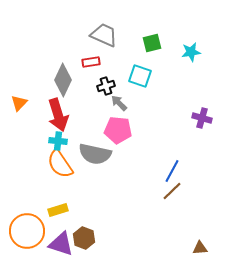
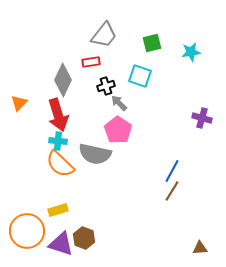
gray trapezoid: rotated 104 degrees clockwise
pink pentagon: rotated 28 degrees clockwise
orange semicircle: rotated 12 degrees counterclockwise
brown line: rotated 15 degrees counterclockwise
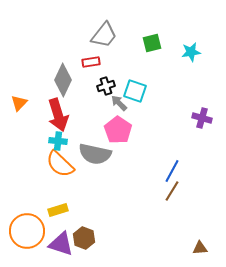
cyan square: moved 5 px left, 15 px down
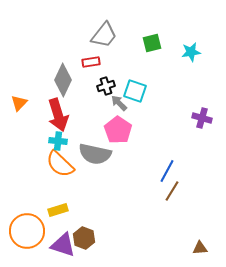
blue line: moved 5 px left
purple triangle: moved 2 px right, 1 px down
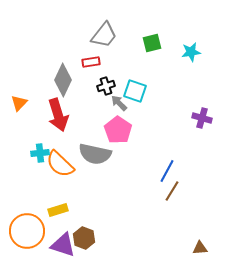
cyan cross: moved 18 px left, 12 px down; rotated 12 degrees counterclockwise
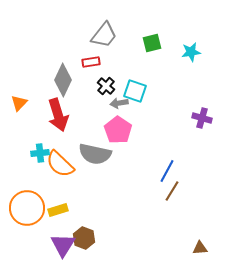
black cross: rotated 30 degrees counterclockwise
gray arrow: rotated 54 degrees counterclockwise
orange circle: moved 23 px up
purple triangle: rotated 44 degrees clockwise
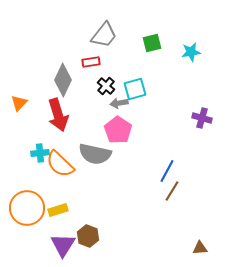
cyan square: moved 2 px up; rotated 35 degrees counterclockwise
brown hexagon: moved 4 px right, 2 px up
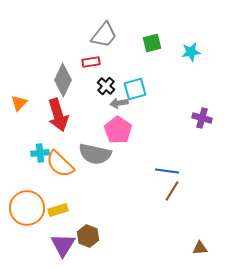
blue line: rotated 70 degrees clockwise
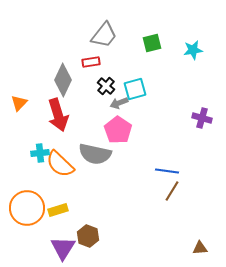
cyan star: moved 2 px right, 2 px up
gray arrow: rotated 12 degrees counterclockwise
purple triangle: moved 3 px down
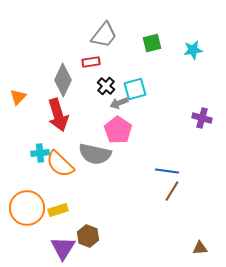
orange triangle: moved 1 px left, 6 px up
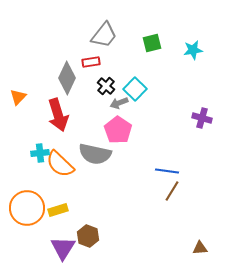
gray diamond: moved 4 px right, 2 px up
cyan square: rotated 30 degrees counterclockwise
